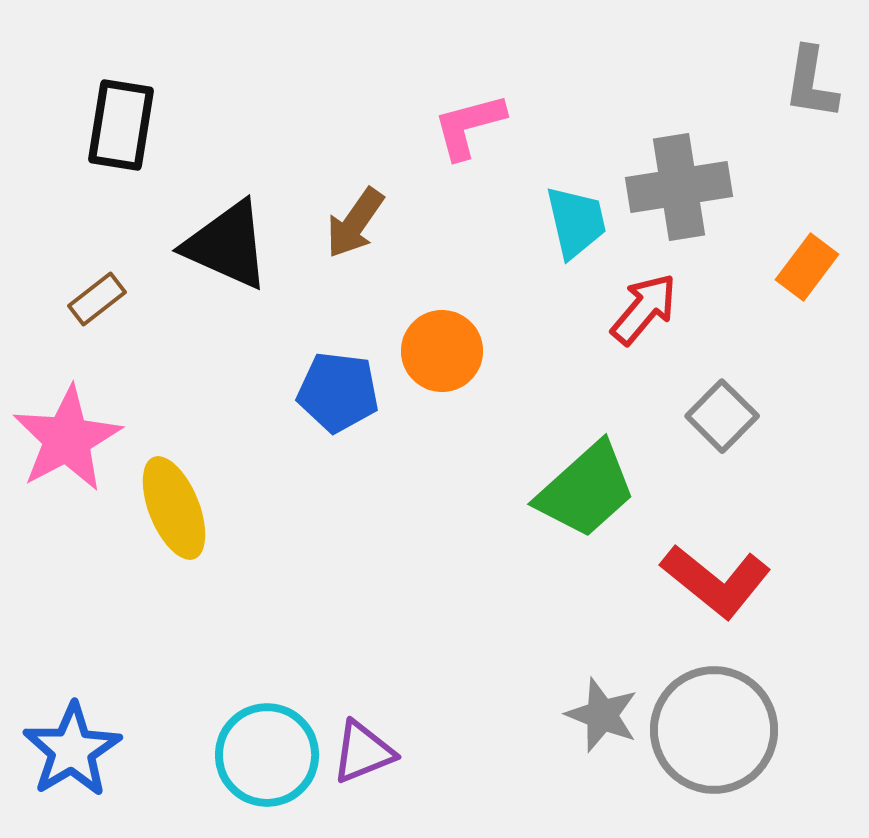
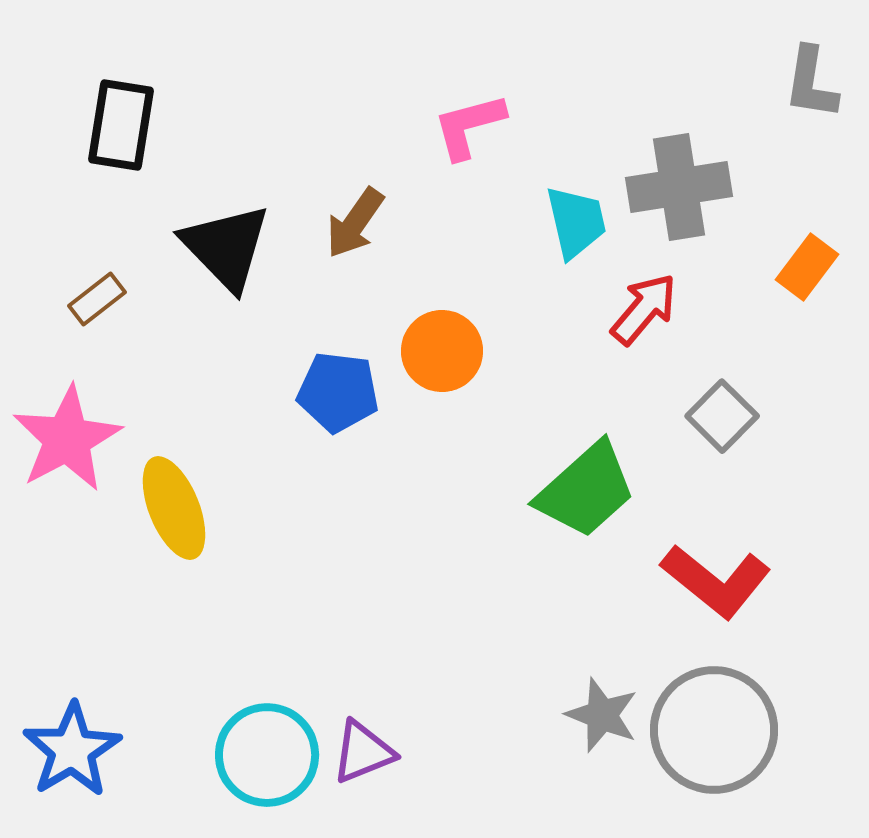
black triangle: moved 1 px left, 2 px down; rotated 22 degrees clockwise
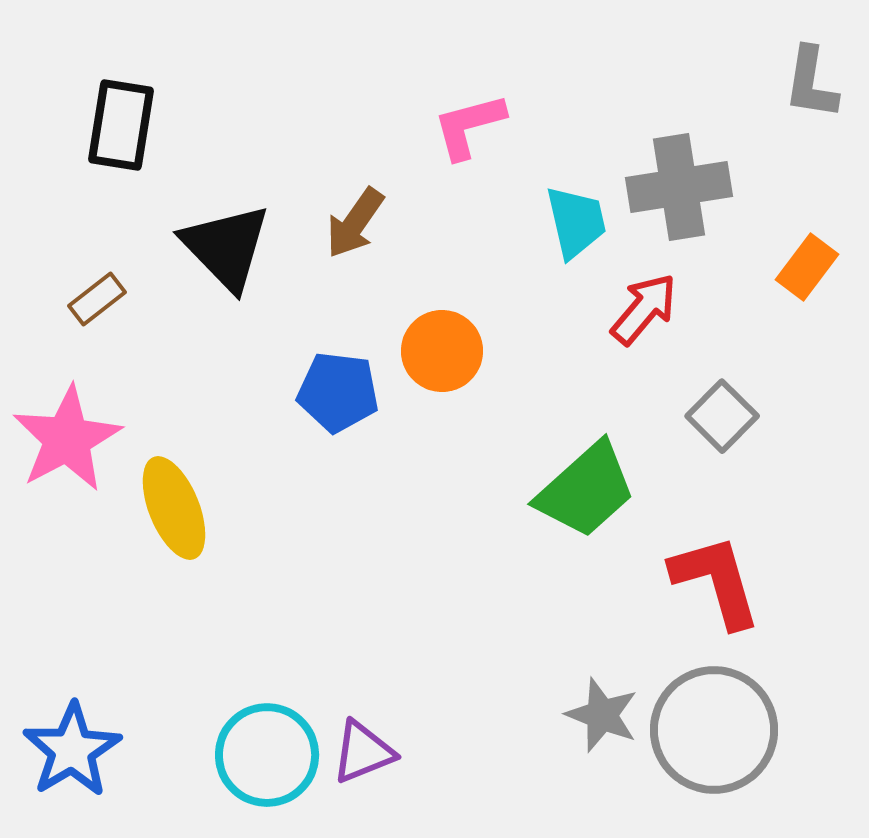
red L-shape: rotated 145 degrees counterclockwise
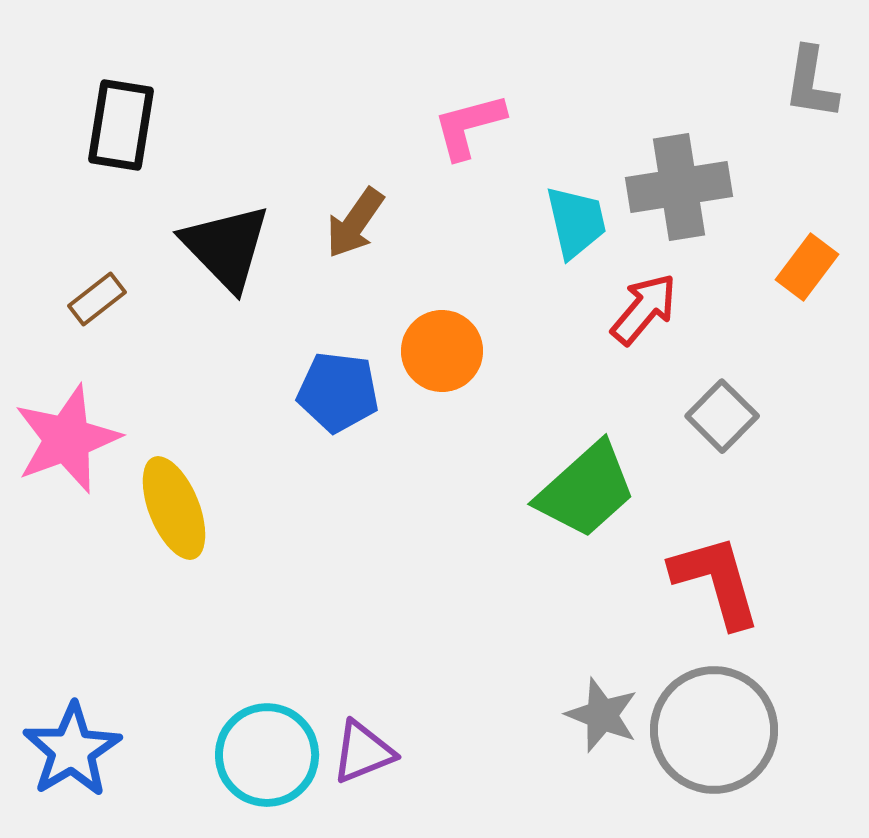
pink star: rotated 8 degrees clockwise
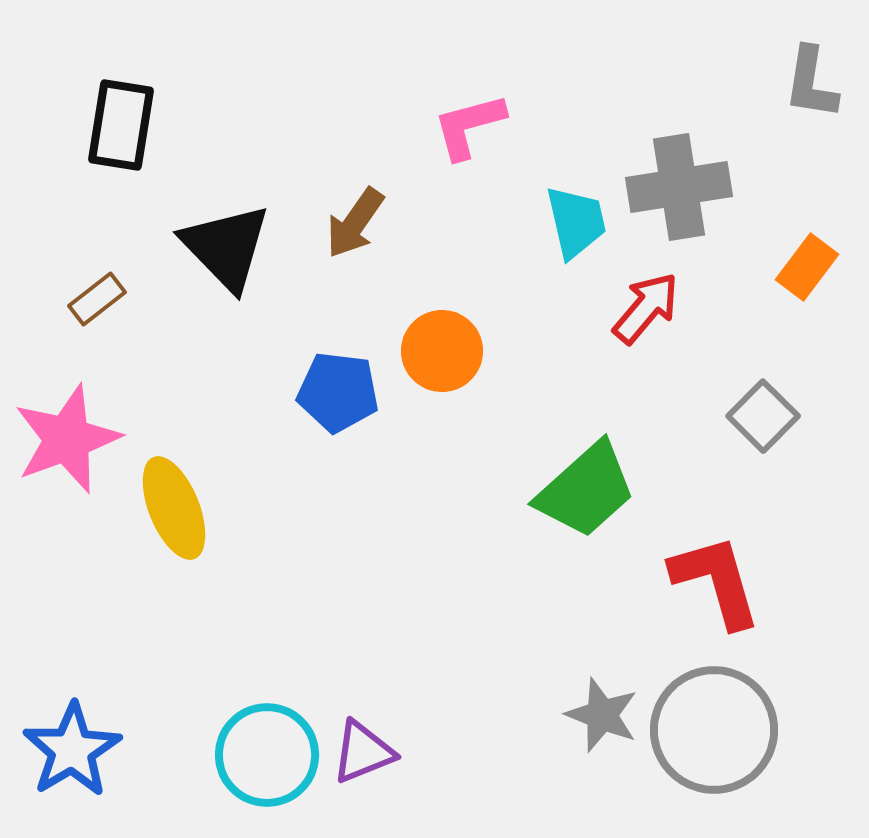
red arrow: moved 2 px right, 1 px up
gray square: moved 41 px right
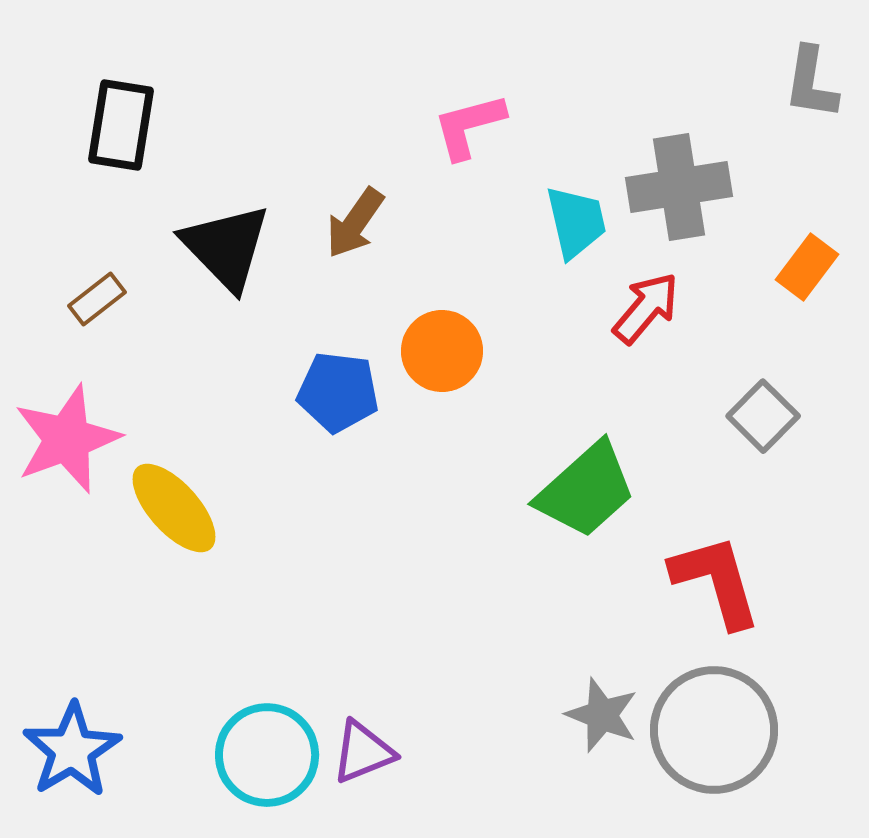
yellow ellipse: rotated 20 degrees counterclockwise
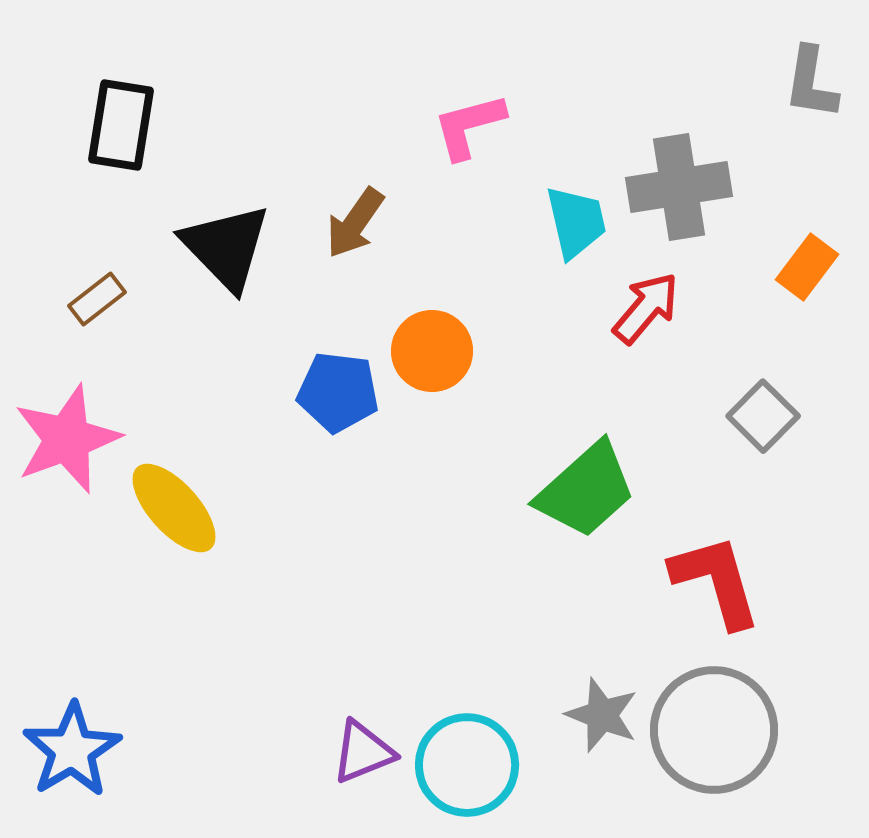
orange circle: moved 10 px left
cyan circle: moved 200 px right, 10 px down
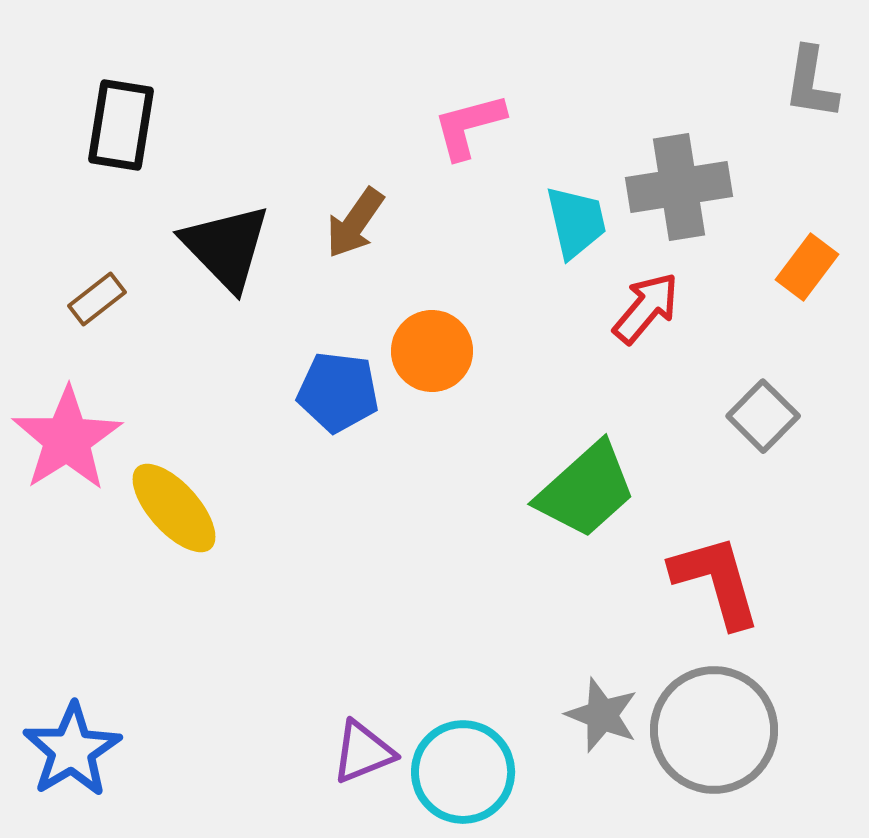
pink star: rotated 12 degrees counterclockwise
cyan circle: moved 4 px left, 7 px down
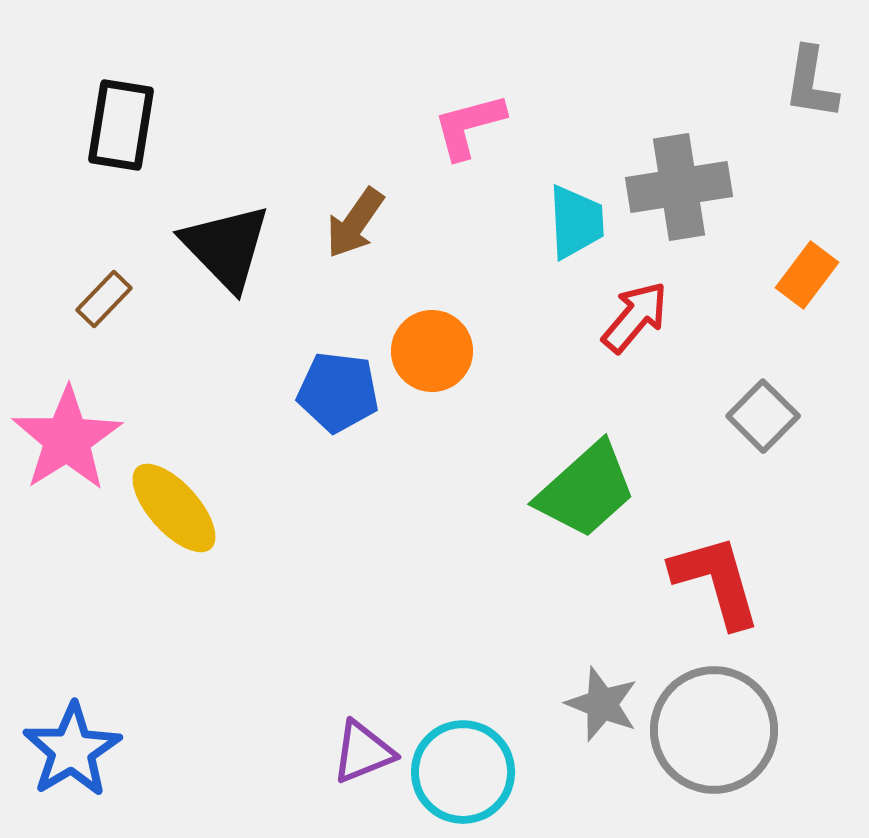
cyan trapezoid: rotated 10 degrees clockwise
orange rectangle: moved 8 px down
brown rectangle: moved 7 px right; rotated 8 degrees counterclockwise
red arrow: moved 11 px left, 9 px down
gray star: moved 11 px up
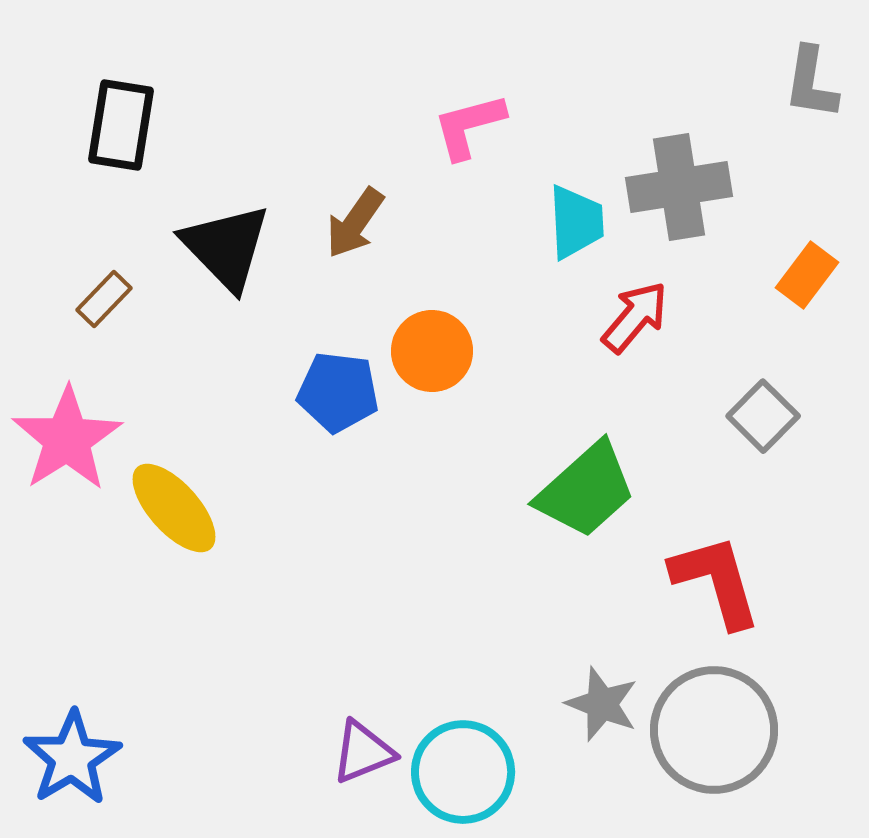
blue star: moved 8 px down
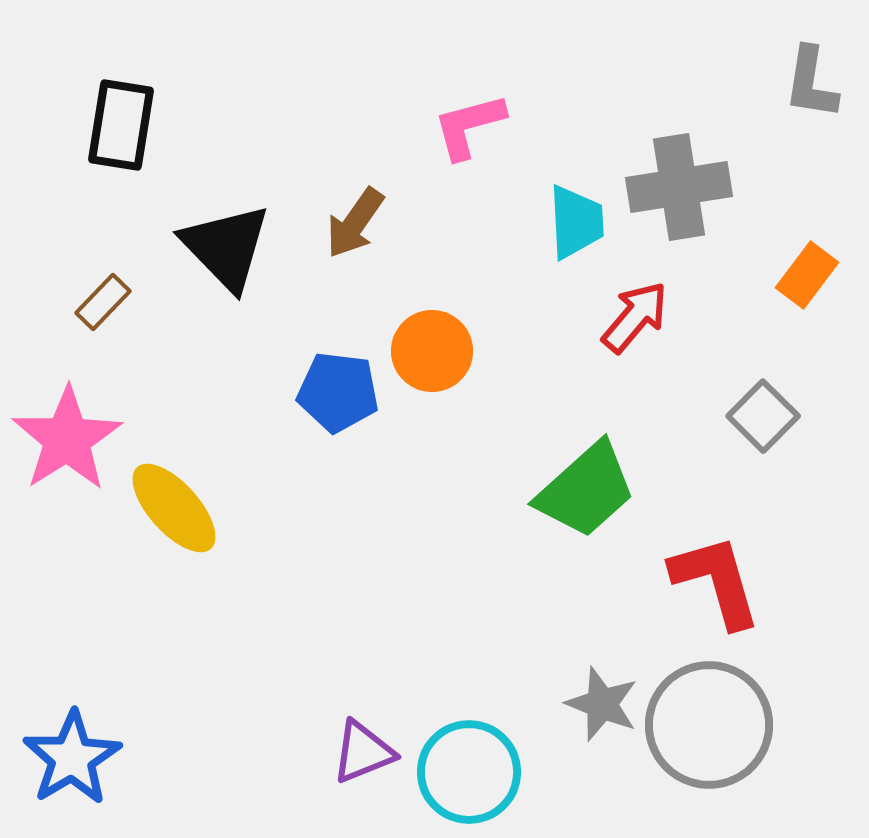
brown rectangle: moved 1 px left, 3 px down
gray circle: moved 5 px left, 5 px up
cyan circle: moved 6 px right
